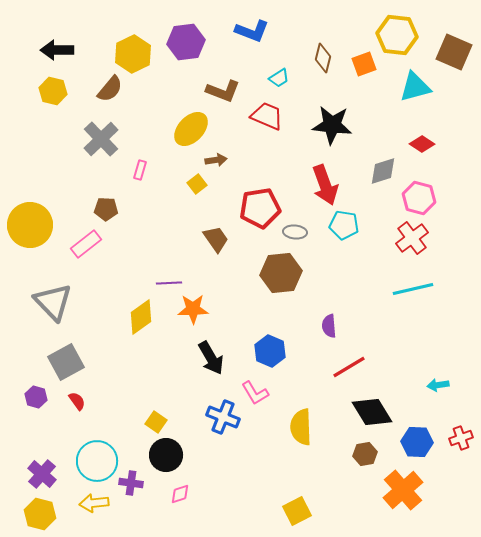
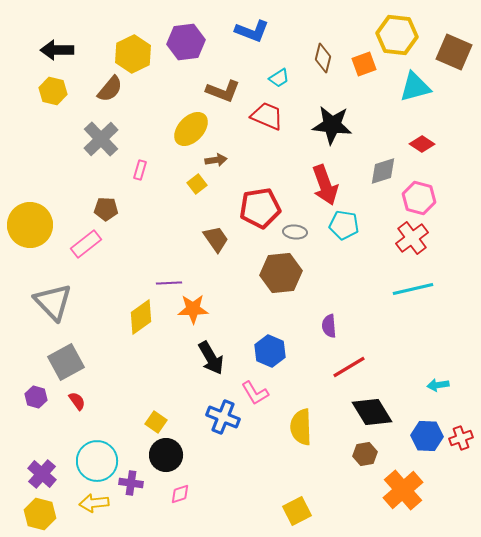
blue hexagon at (417, 442): moved 10 px right, 6 px up
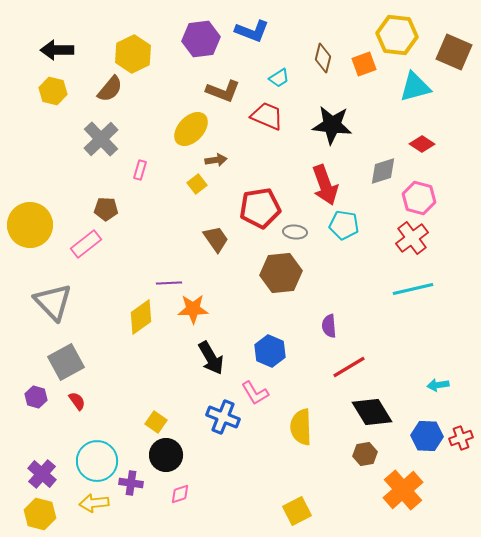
purple hexagon at (186, 42): moved 15 px right, 3 px up
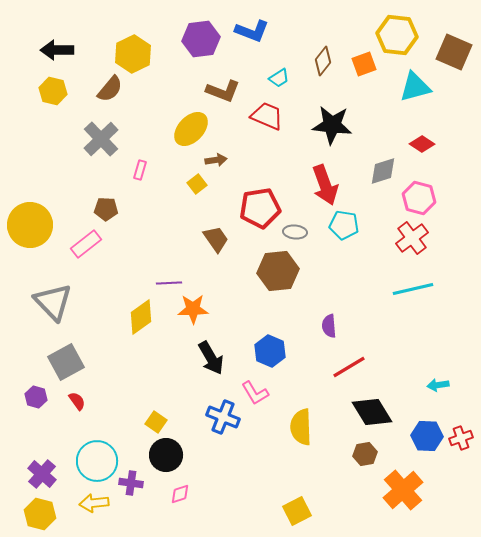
brown diamond at (323, 58): moved 3 px down; rotated 24 degrees clockwise
brown hexagon at (281, 273): moved 3 px left, 2 px up
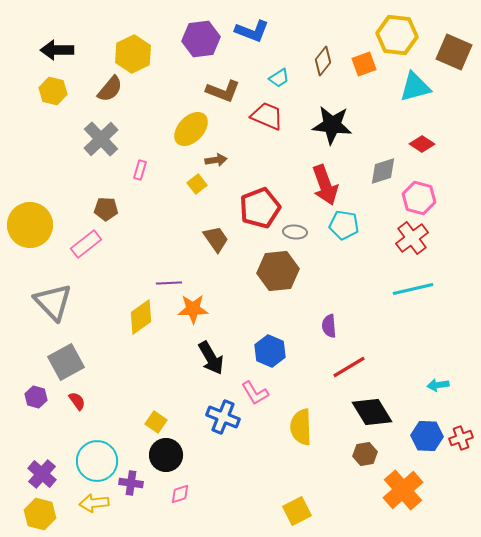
red pentagon at (260, 208): rotated 12 degrees counterclockwise
